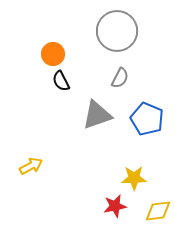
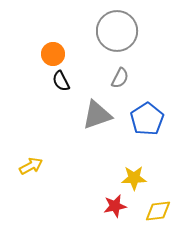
blue pentagon: rotated 16 degrees clockwise
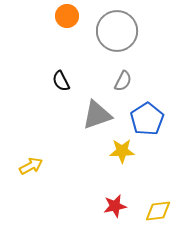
orange circle: moved 14 px right, 38 px up
gray semicircle: moved 3 px right, 3 px down
yellow star: moved 12 px left, 27 px up
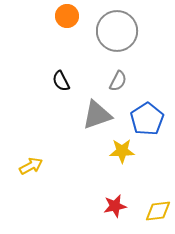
gray semicircle: moved 5 px left
